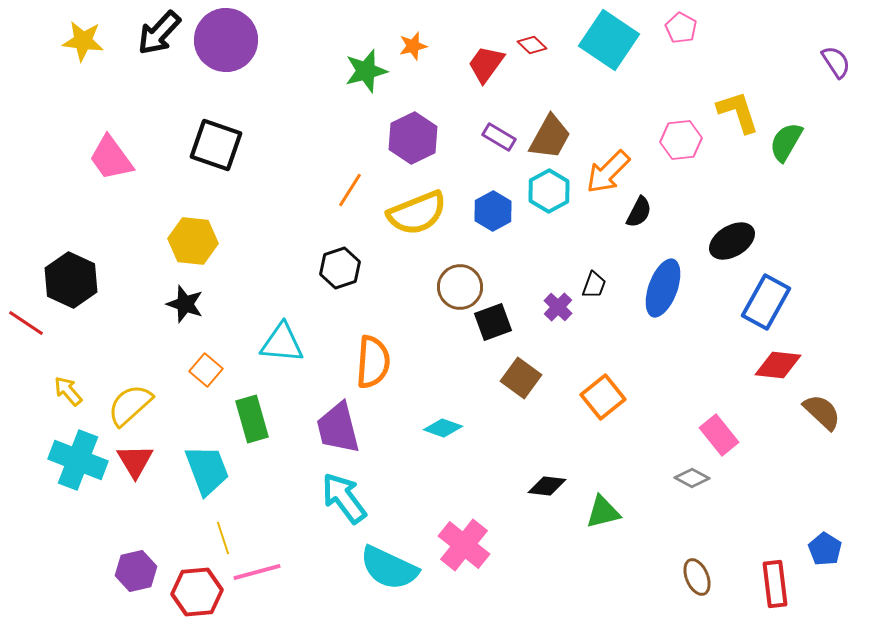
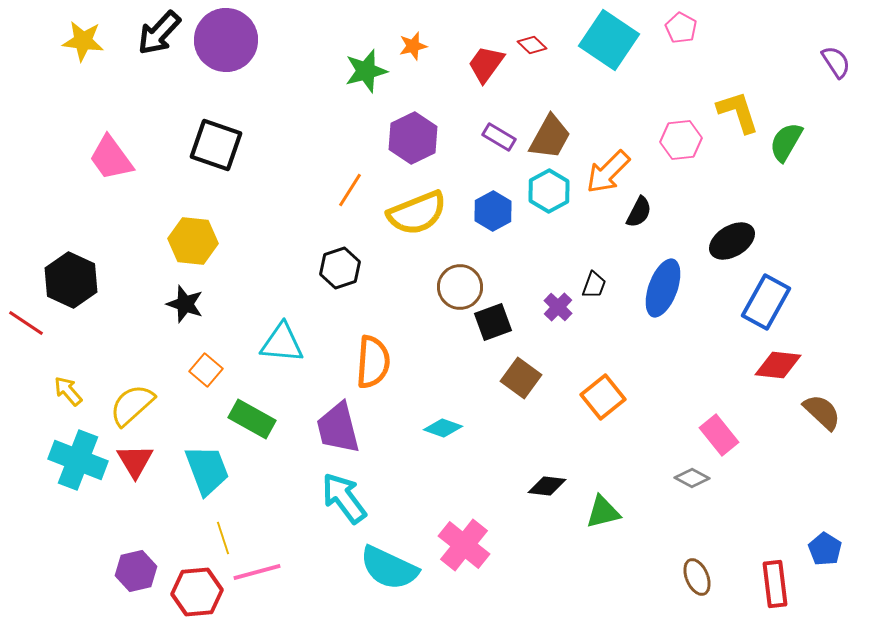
yellow semicircle at (130, 405): moved 2 px right
green rectangle at (252, 419): rotated 45 degrees counterclockwise
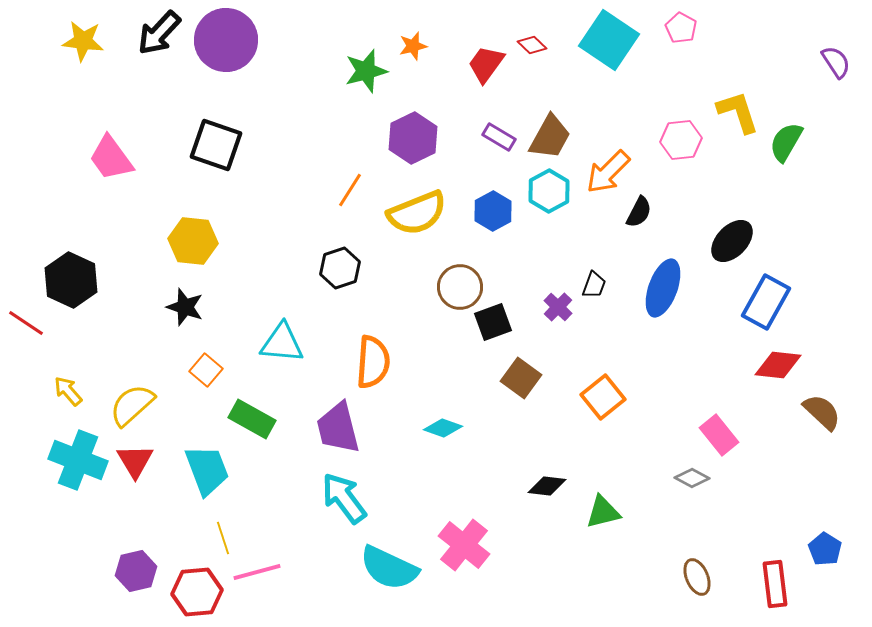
black ellipse at (732, 241): rotated 15 degrees counterclockwise
black star at (185, 304): moved 3 px down
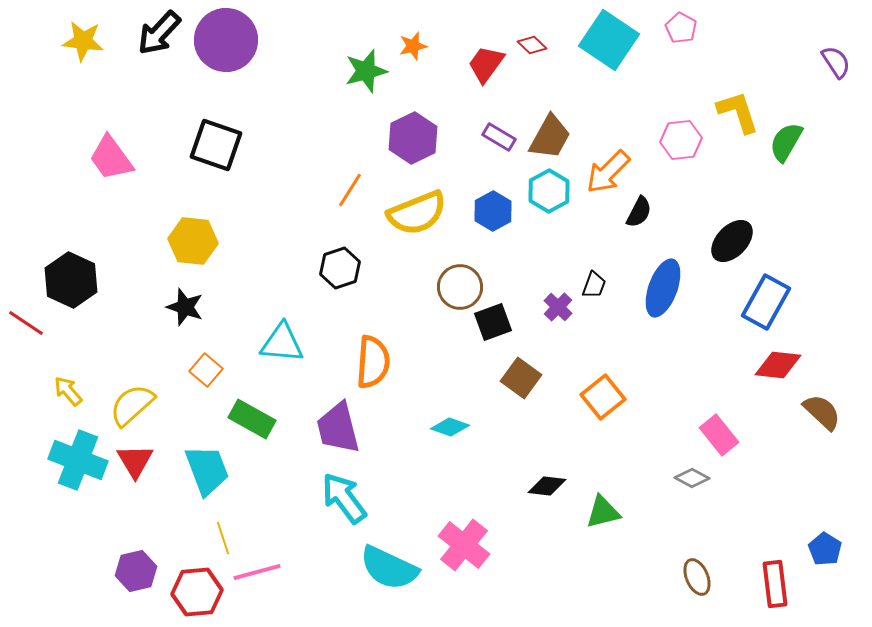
cyan diamond at (443, 428): moved 7 px right, 1 px up
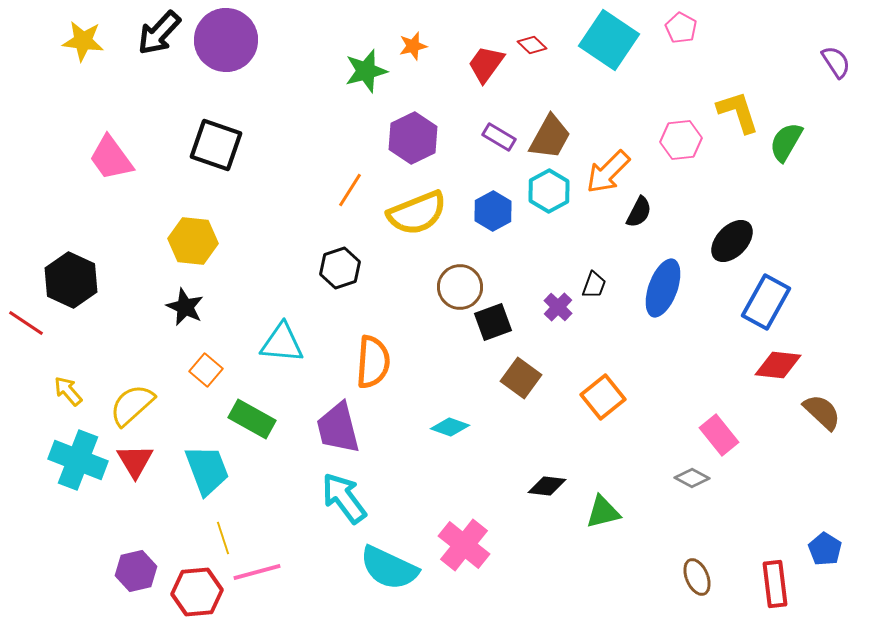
black star at (185, 307): rotated 6 degrees clockwise
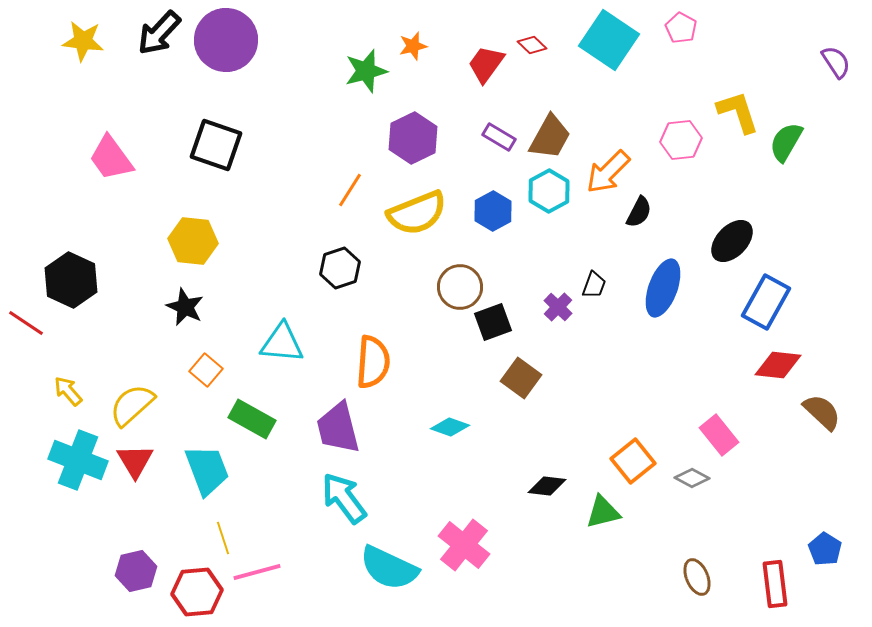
orange square at (603, 397): moved 30 px right, 64 px down
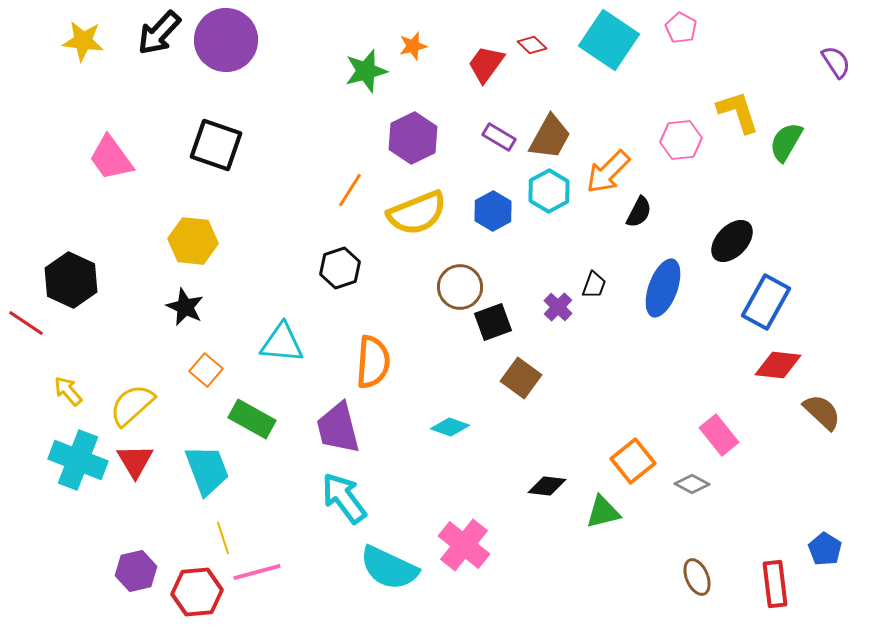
gray diamond at (692, 478): moved 6 px down
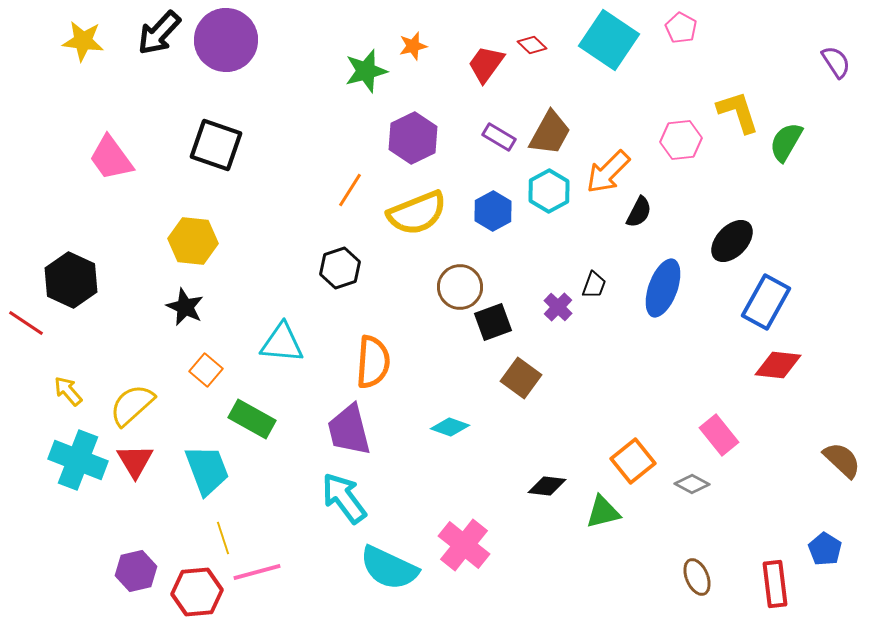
brown trapezoid at (550, 137): moved 4 px up
brown semicircle at (822, 412): moved 20 px right, 48 px down
purple trapezoid at (338, 428): moved 11 px right, 2 px down
